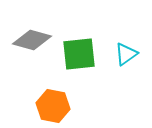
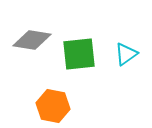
gray diamond: rotated 6 degrees counterclockwise
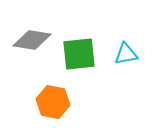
cyan triangle: rotated 25 degrees clockwise
orange hexagon: moved 4 px up
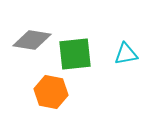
green square: moved 4 px left
orange hexagon: moved 2 px left, 10 px up
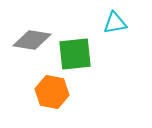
cyan triangle: moved 11 px left, 31 px up
orange hexagon: moved 1 px right
